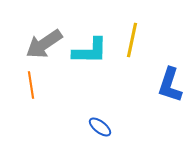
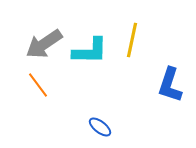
orange line: moved 7 px right; rotated 28 degrees counterclockwise
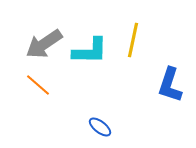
yellow line: moved 1 px right
orange line: rotated 12 degrees counterclockwise
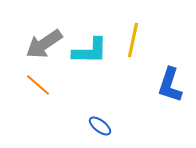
blue ellipse: moved 1 px up
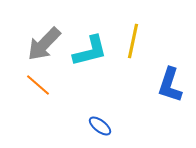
yellow line: moved 1 px down
gray arrow: rotated 12 degrees counterclockwise
cyan L-shape: rotated 15 degrees counterclockwise
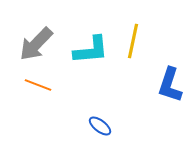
gray arrow: moved 8 px left
cyan L-shape: moved 1 px right, 1 px up; rotated 9 degrees clockwise
orange line: rotated 20 degrees counterclockwise
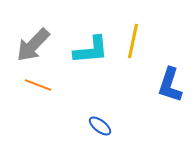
gray arrow: moved 3 px left, 1 px down
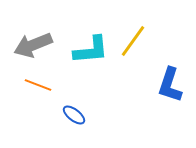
yellow line: rotated 24 degrees clockwise
gray arrow: rotated 24 degrees clockwise
blue ellipse: moved 26 px left, 11 px up
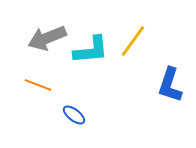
gray arrow: moved 14 px right, 7 px up
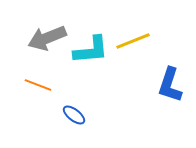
yellow line: rotated 32 degrees clockwise
